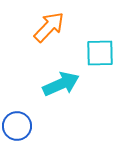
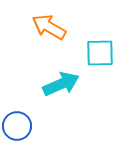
orange arrow: rotated 104 degrees counterclockwise
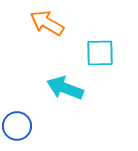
orange arrow: moved 2 px left, 4 px up
cyan arrow: moved 4 px right, 4 px down; rotated 135 degrees counterclockwise
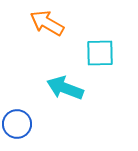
blue circle: moved 2 px up
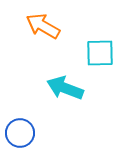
orange arrow: moved 4 px left, 3 px down
blue circle: moved 3 px right, 9 px down
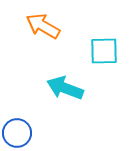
cyan square: moved 4 px right, 2 px up
blue circle: moved 3 px left
